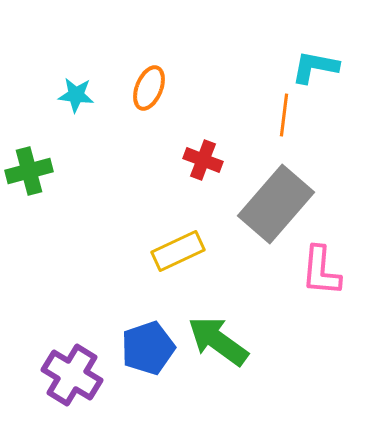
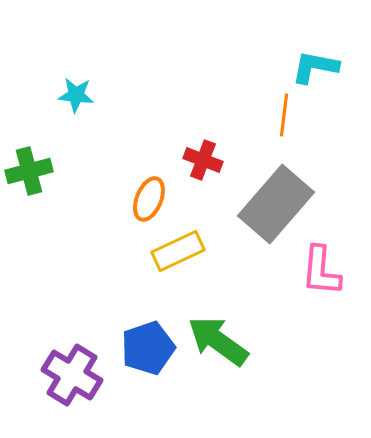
orange ellipse: moved 111 px down
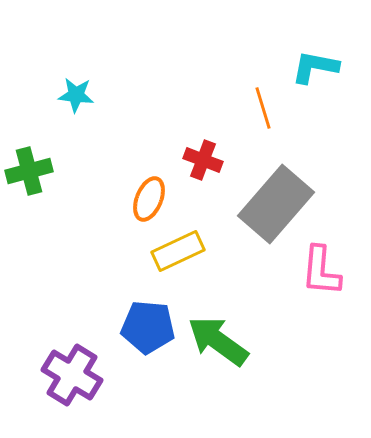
orange line: moved 21 px left, 7 px up; rotated 24 degrees counterclockwise
blue pentagon: moved 21 px up; rotated 24 degrees clockwise
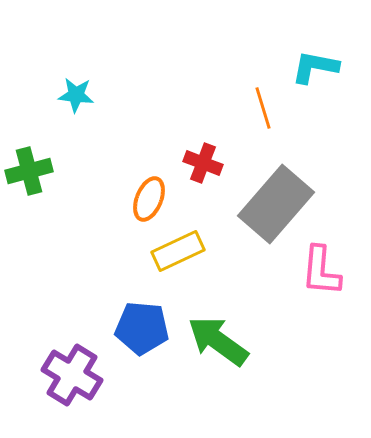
red cross: moved 3 px down
blue pentagon: moved 6 px left, 1 px down
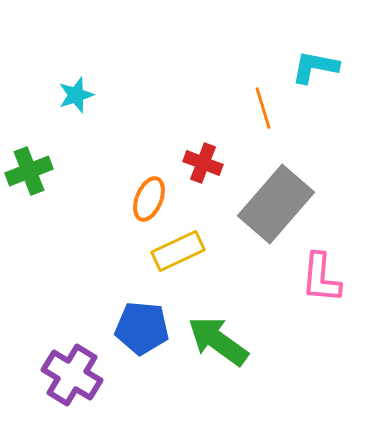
cyan star: rotated 24 degrees counterclockwise
green cross: rotated 6 degrees counterclockwise
pink L-shape: moved 7 px down
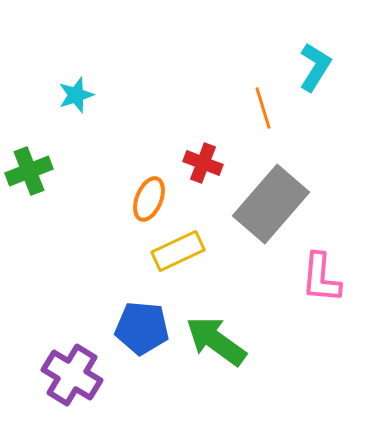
cyan L-shape: rotated 111 degrees clockwise
gray rectangle: moved 5 px left
green arrow: moved 2 px left
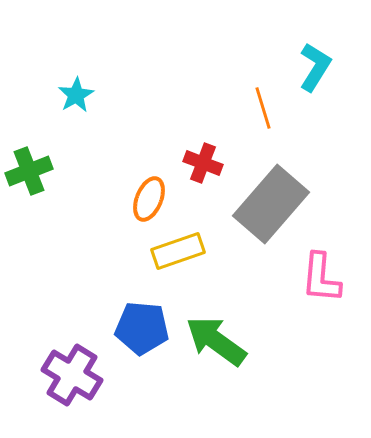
cyan star: rotated 12 degrees counterclockwise
yellow rectangle: rotated 6 degrees clockwise
